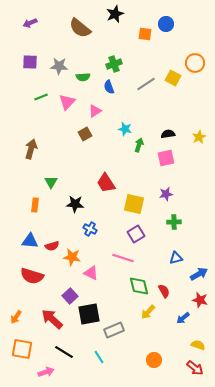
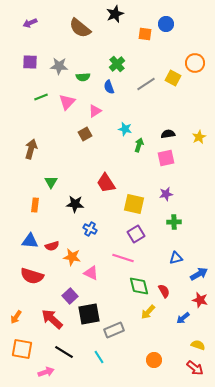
green cross at (114, 64): moved 3 px right; rotated 21 degrees counterclockwise
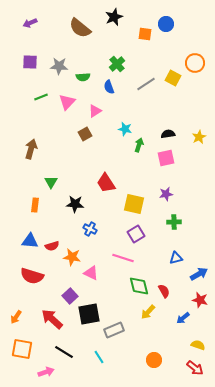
black star at (115, 14): moved 1 px left, 3 px down
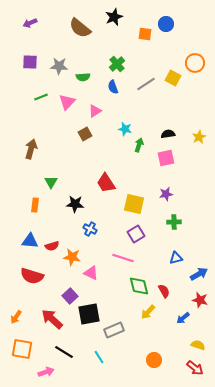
blue semicircle at (109, 87): moved 4 px right
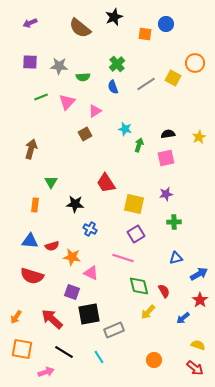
purple square at (70, 296): moved 2 px right, 4 px up; rotated 28 degrees counterclockwise
red star at (200, 300): rotated 21 degrees clockwise
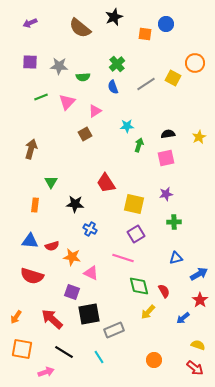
cyan star at (125, 129): moved 2 px right, 3 px up; rotated 16 degrees counterclockwise
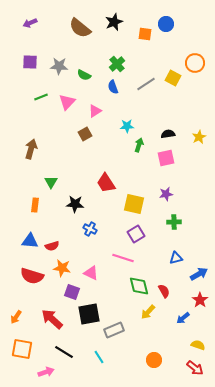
black star at (114, 17): moved 5 px down
green semicircle at (83, 77): moved 1 px right, 2 px up; rotated 32 degrees clockwise
orange star at (72, 257): moved 10 px left, 11 px down
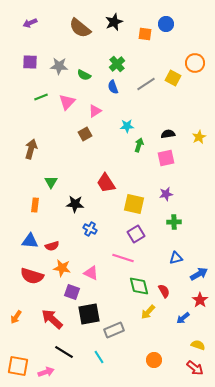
orange square at (22, 349): moved 4 px left, 17 px down
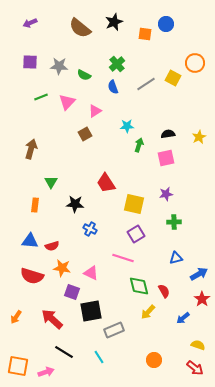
red star at (200, 300): moved 2 px right, 1 px up
black square at (89, 314): moved 2 px right, 3 px up
